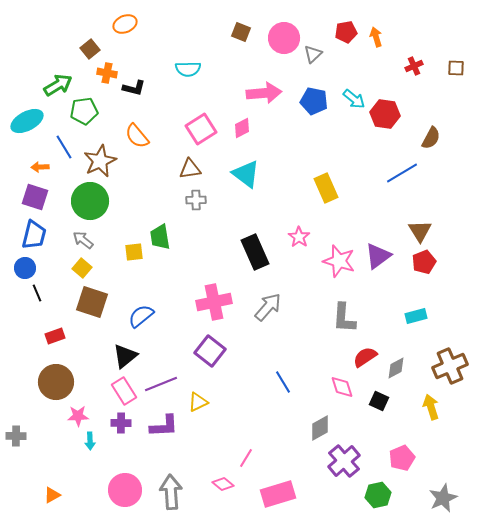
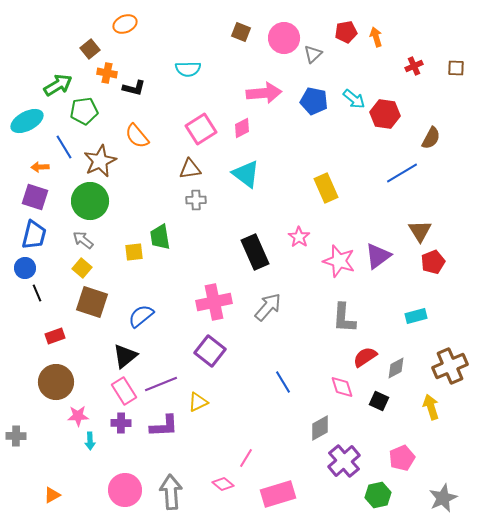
red pentagon at (424, 262): moved 9 px right
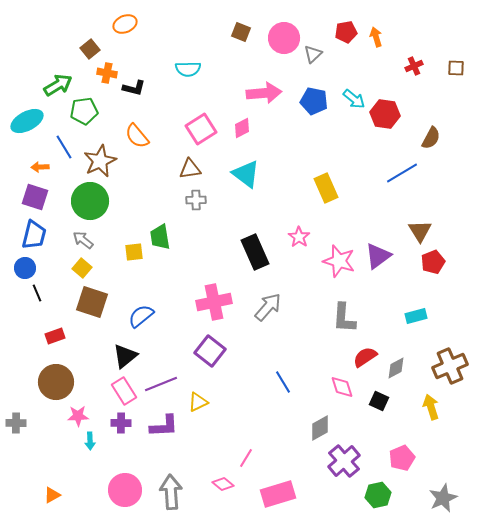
gray cross at (16, 436): moved 13 px up
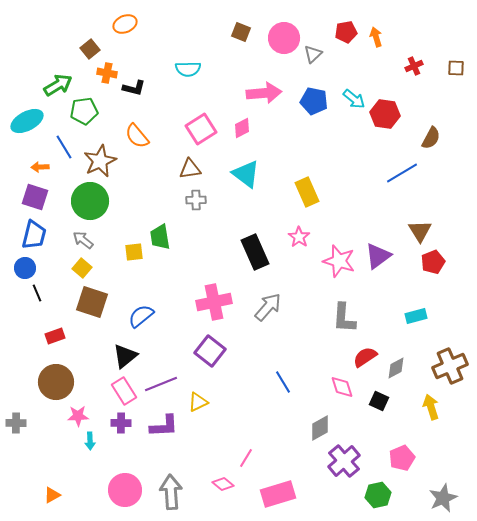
yellow rectangle at (326, 188): moved 19 px left, 4 px down
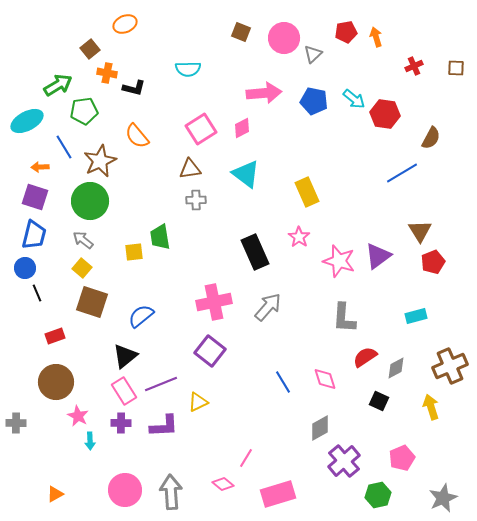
pink diamond at (342, 387): moved 17 px left, 8 px up
pink star at (78, 416): rotated 30 degrees clockwise
orange triangle at (52, 495): moved 3 px right, 1 px up
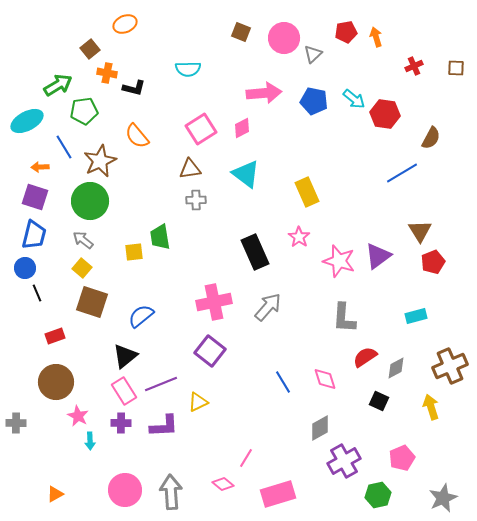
purple cross at (344, 461): rotated 12 degrees clockwise
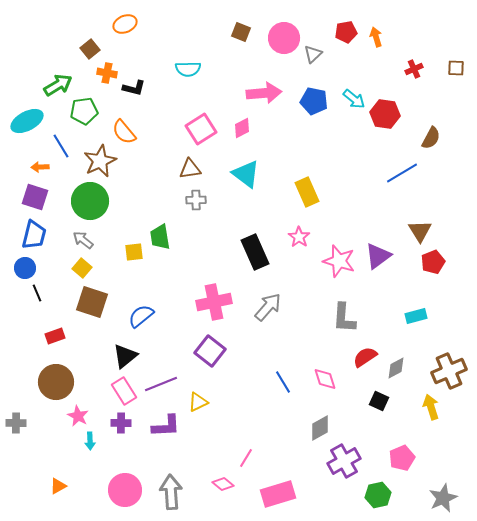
red cross at (414, 66): moved 3 px down
orange semicircle at (137, 136): moved 13 px left, 4 px up
blue line at (64, 147): moved 3 px left, 1 px up
brown cross at (450, 366): moved 1 px left, 5 px down
purple L-shape at (164, 426): moved 2 px right
orange triangle at (55, 494): moved 3 px right, 8 px up
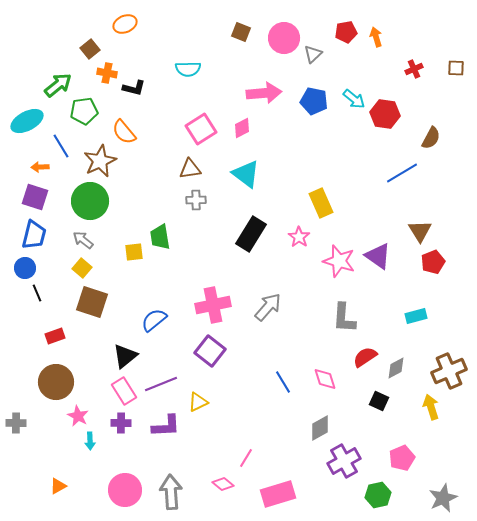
green arrow at (58, 85): rotated 8 degrees counterclockwise
yellow rectangle at (307, 192): moved 14 px right, 11 px down
black rectangle at (255, 252): moved 4 px left, 18 px up; rotated 56 degrees clockwise
purple triangle at (378, 256): rotated 48 degrees counterclockwise
pink cross at (214, 302): moved 1 px left, 3 px down
blue semicircle at (141, 316): moved 13 px right, 4 px down
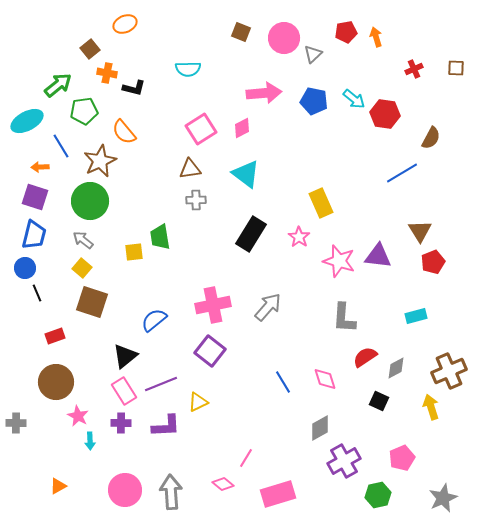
purple triangle at (378, 256): rotated 28 degrees counterclockwise
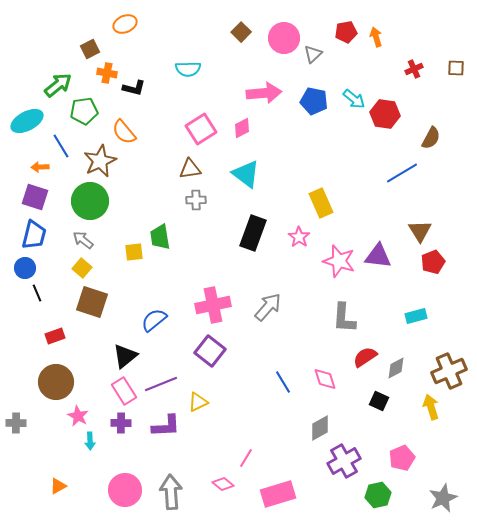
brown square at (241, 32): rotated 24 degrees clockwise
brown square at (90, 49): rotated 12 degrees clockwise
black rectangle at (251, 234): moved 2 px right, 1 px up; rotated 12 degrees counterclockwise
